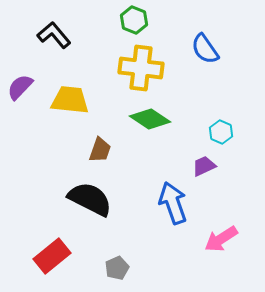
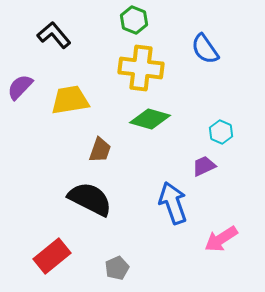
yellow trapezoid: rotated 15 degrees counterclockwise
green diamond: rotated 18 degrees counterclockwise
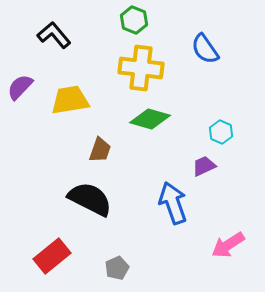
pink arrow: moved 7 px right, 6 px down
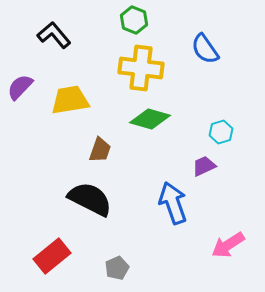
cyan hexagon: rotated 20 degrees clockwise
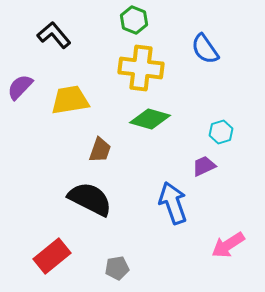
gray pentagon: rotated 15 degrees clockwise
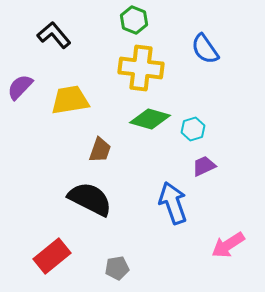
cyan hexagon: moved 28 px left, 3 px up
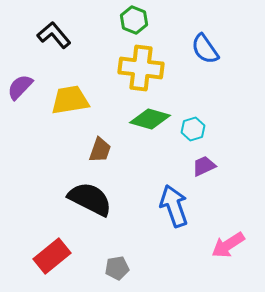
blue arrow: moved 1 px right, 3 px down
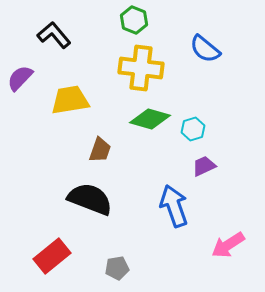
blue semicircle: rotated 16 degrees counterclockwise
purple semicircle: moved 9 px up
black semicircle: rotated 6 degrees counterclockwise
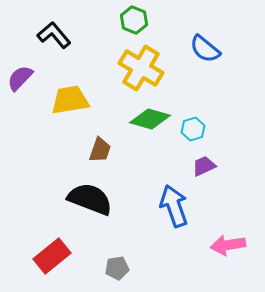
yellow cross: rotated 24 degrees clockwise
pink arrow: rotated 24 degrees clockwise
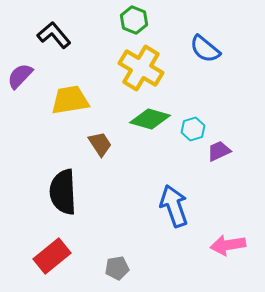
purple semicircle: moved 2 px up
brown trapezoid: moved 6 px up; rotated 52 degrees counterclockwise
purple trapezoid: moved 15 px right, 15 px up
black semicircle: moved 27 px left, 7 px up; rotated 114 degrees counterclockwise
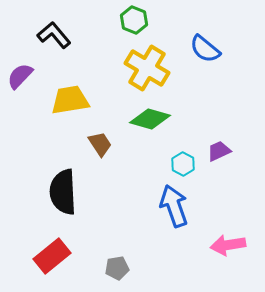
yellow cross: moved 6 px right
cyan hexagon: moved 10 px left, 35 px down; rotated 15 degrees counterclockwise
